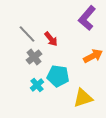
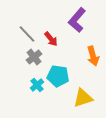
purple L-shape: moved 10 px left, 2 px down
orange arrow: rotated 102 degrees clockwise
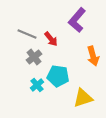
gray line: rotated 24 degrees counterclockwise
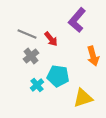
gray cross: moved 3 px left, 1 px up
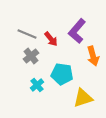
purple L-shape: moved 11 px down
cyan pentagon: moved 4 px right, 2 px up
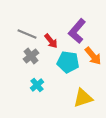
red arrow: moved 2 px down
orange arrow: rotated 24 degrees counterclockwise
cyan pentagon: moved 6 px right, 12 px up
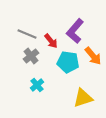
purple L-shape: moved 2 px left
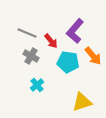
gray line: moved 1 px up
gray cross: rotated 21 degrees counterclockwise
yellow triangle: moved 1 px left, 4 px down
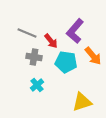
gray cross: moved 3 px right, 1 px down; rotated 21 degrees counterclockwise
cyan pentagon: moved 2 px left
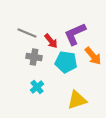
purple L-shape: moved 3 px down; rotated 25 degrees clockwise
cyan cross: moved 2 px down
yellow triangle: moved 5 px left, 2 px up
